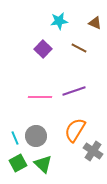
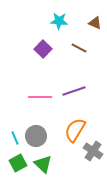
cyan star: rotated 12 degrees clockwise
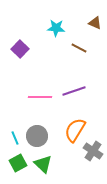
cyan star: moved 3 px left, 7 px down
purple square: moved 23 px left
gray circle: moved 1 px right
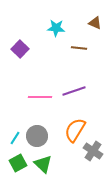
brown line: rotated 21 degrees counterclockwise
cyan line: rotated 56 degrees clockwise
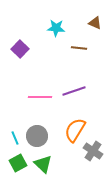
cyan line: rotated 56 degrees counterclockwise
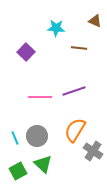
brown triangle: moved 2 px up
purple square: moved 6 px right, 3 px down
green square: moved 8 px down
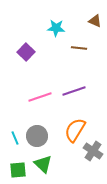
pink line: rotated 20 degrees counterclockwise
green square: moved 1 px up; rotated 24 degrees clockwise
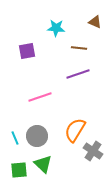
brown triangle: moved 1 px down
purple square: moved 1 px right, 1 px up; rotated 36 degrees clockwise
purple line: moved 4 px right, 17 px up
green square: moved 1 px right
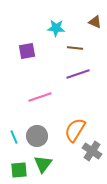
brown line: moved 4 px left
cyan line: moved 1 px left, 1 px up
gray cross: moved 1 px left
green triangle: rotated 24 degrees clockwise
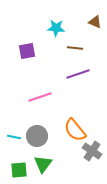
orange semicircle: rotated 70 degrees counterclockwise
cyan line: rotated 56 degrees counterclockwise
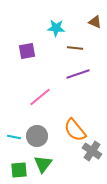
pink line: rotated 20 degrees counterclockwise
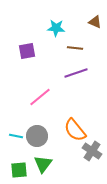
purple line: moved 2 px left, 1 px up
cyan line: moved 2 px right, 1 px up
